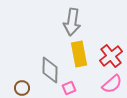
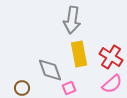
gray arrow: moved 2 px up
red cross: moved 1 px down; rotated 20 degrees counterclockwise
gray diamond: rotated 20 degrees counterclockwise
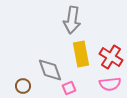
yellow rectangle: moved 2 px right
pink semicircle: moved 2 px left; rotated 35 degrees clockwise
brown circle: moved 1 px right, 2 px up
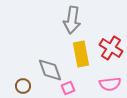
red cross: moved 9 px up
pink square: moved 1 px left
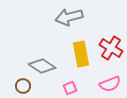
gray arrow: moved 3 px left, 3 px up; rotated 68 degrees clockwise
gray diamond: moved 8 px left, 4 px up; rotated 36 degrees counterclockwise
pink semicircle: rotated 15 degrees counterclockwise
pink square: moved 2 px right
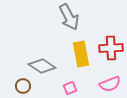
gray arrow: rotated 104 degrees counterclockwise
red cross: rotated 35 degrees counterclockwise
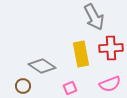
gray arrow: moved 25 px right
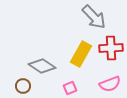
gray arrow: rotated 16 degrees counterclockwise
yellow rectangle: rotated 40 degrees clockwise
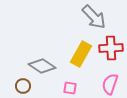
pink semicircle: rotated 130 degrees clockwise
pink square: rotated 32 degrees clockwise
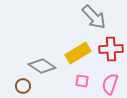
red cross: moved 1 px down
yellow rectangle: moved 3 px left, 1 px up; rotated 30 degrees clockwise
pink square: moved 12 px right, 7 px up
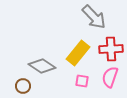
yellow rectangle: rotated 20 degrees counterclockwise
pink semicircle: moved 7 px up
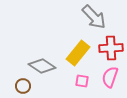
red cross: moved 1 px up
